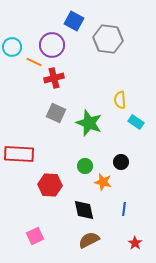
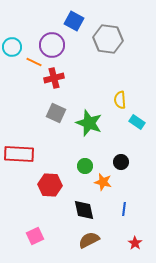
cyan rectangle: moved 1 px right
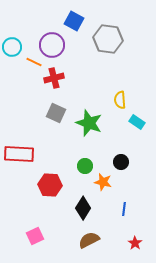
black diamond: moved 1 px left, 2 px up; rotated 45 degrees clockwise
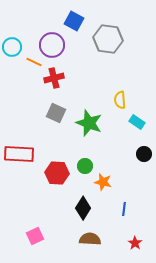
black circle: moved 23 px right, 8 px up
red hexagon: moved 7 px right, 12 px up
brown semicircle: moved 1 px right, 1 px up; rotated 30 degrees clockwise
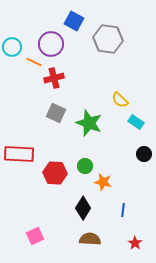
purple circle: moved 1 px left, 1 px up
yellow semicircle: rotated 42 degrees counterclockwise
cyan rectangle: moved 1 px left
red hexagon: moved 2 px left
blue line: moved 1 px left, 1 px down
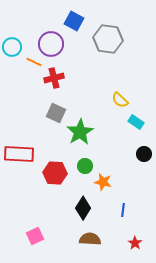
green star: moved 9 px left, 9 px down; rotated 20 degrees clockwise
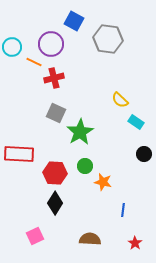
black diamond: moved 28 px left, 5 px up
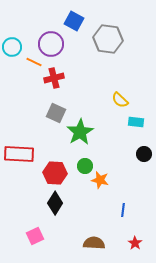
cyan rectangle: rotated 28 degrees counterclockwise
orange star: moved 3 px left, 2 px up
brown semicircle: moved 4 px right, 4 px down
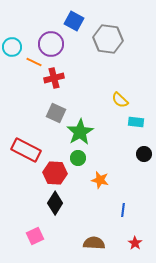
red rectangle: moved 7 px right, 4 px up; rotated 24 degrees clockwise
green circle: moved 7 px left, 8 px up
